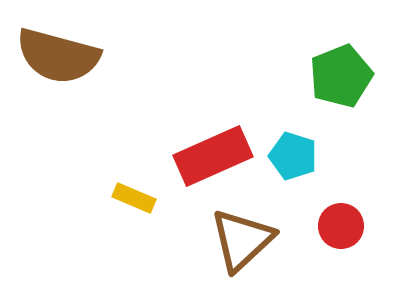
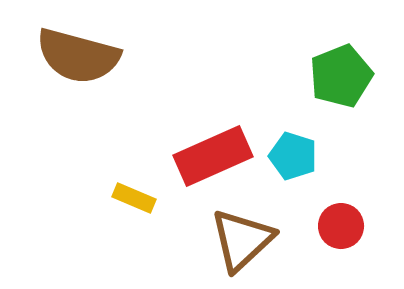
brown semicircle: moved 20 px right
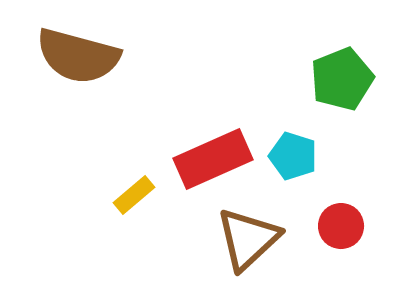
green pentagon: moved 1 px right, 3 px down
red rectangle: moved 3 px down
yellow rectangle: moved 3 px up; rotated 63 degrees counterclockwise
brown triangle: moved 6 px right, 1 px up
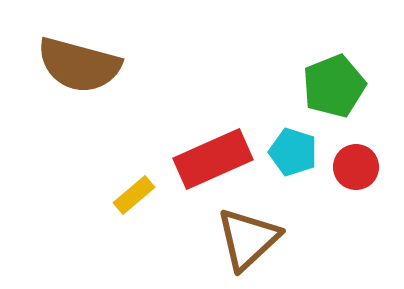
brown semicircle: moved 1 px right, 9 px down
green pentagon: moved 8 px left, 7 px down
cyan pentagon: moved 4 px up
red circle: moved 15 px right, 59 px up
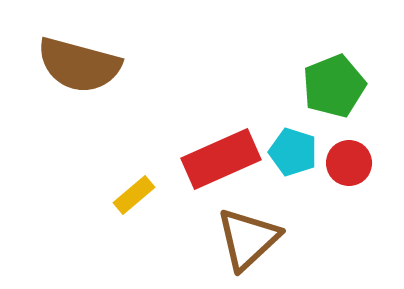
red rectangle: moved 8 px right
red circle: moved 7 px left, 4 px up
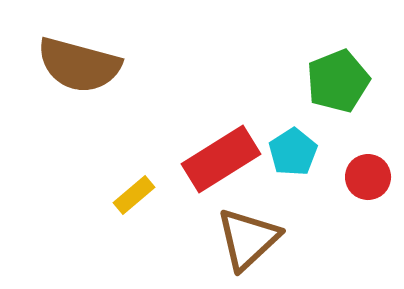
green pentagon: moved 4 px right, 5 px up
cyan pentagon: rotated 21 degrees clockwise
red rectangle: rotated 8 degrees counterclockwise
red circle: moved 19 px right, 14 px down
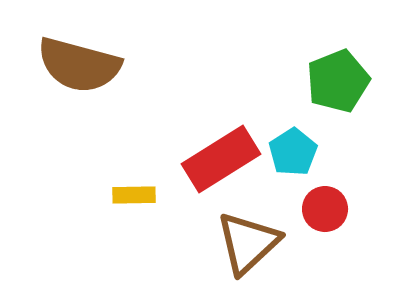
red circle: moved 43 px left, 32 px down
yellow rectangle: rotated 39 degrees clockwise
brown triangle: moved 4 px down
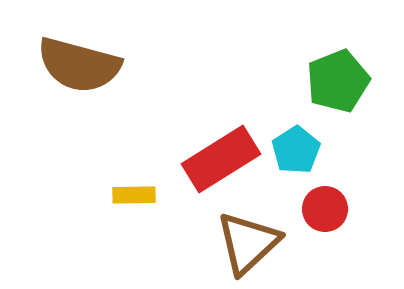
cyan pentagon: moved 3 px right, 2 px up
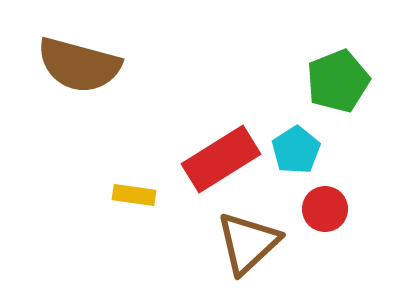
yellow rectangle: rotated 9 degrees clockwise
